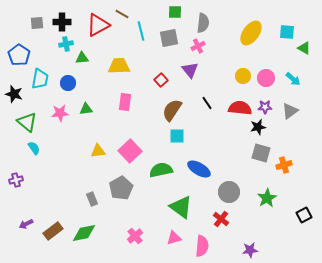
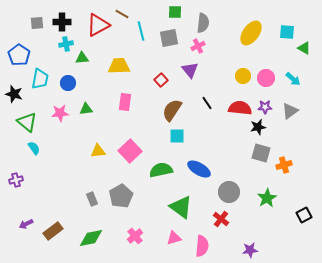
gray pentagon at (121, 188): moved 8 px down
green diamond at (84, 233): moved 7 px right, 5 px down
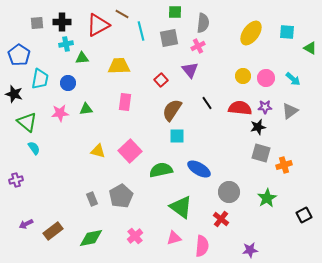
green triangle at (304, 48): moved 6 px right
yellow triangle at (98, 151): rotated 21 degrees clockwise
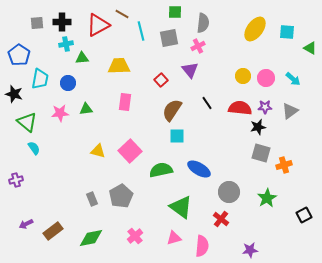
yellow ellipse at (251, 33): moved 4 px right, 4 px up
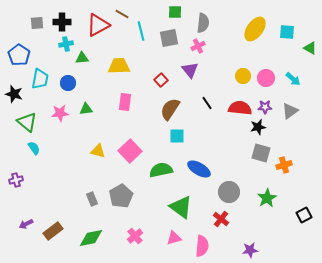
brown semicircle at (172, 110): moved 2 px left, 1 px up
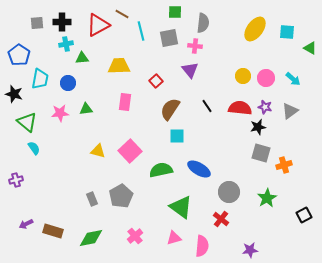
pink cross at (198, 46): moved 3 px left; rotated 32 degrees clockwise
red square at (161, 80): moved 5 px left, 1 px down
black line at (207, 103): moved 3 px down
purple star at (265, 107): rotated 16 degrees clockwise
brown rectangle at (53, 231): rotated 54 degrees clockwise
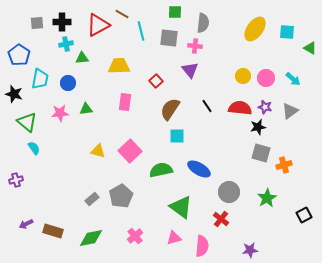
gray square at (169, 38): rotated 18 degrees clockwise
gray rectangle at (92, 199): rotated 72 degrees clockwise
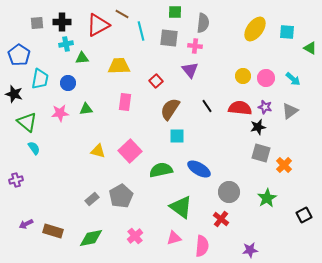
orange cross at (284, 165): rotated 28 degrees counterclockwise
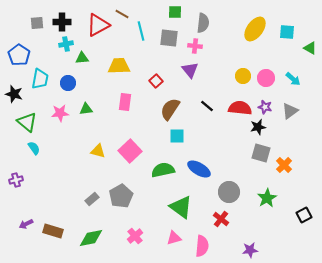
black line at (207, 106): rotated 16 degrees counterclockwise
green semicircle at (161, 170): moved 2 px right
